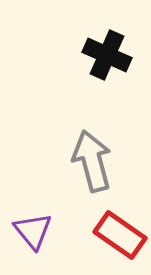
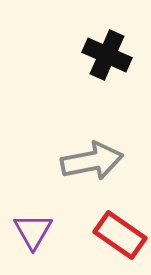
gray arrow: rotated 94 degrees clockwise
purple triangle: rotated 9 degrees clockwise
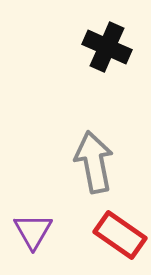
black cross: moved 8 px up
gray arrow: moved 2 px right, 1 px down; rotated 90 degrees counterclockwise
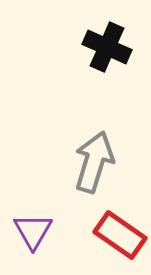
gray arrow: rotated 28 degrees clockwise
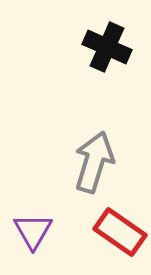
red rectangle: moved 3 px up
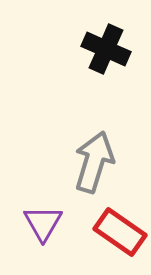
black cross: moved 1 px left, 2 px down
purple triangle: moved 10 px right, 8 px up
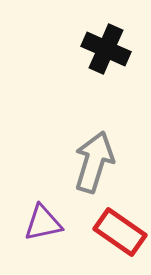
purple triangle: rotated 48 degrees clockwise
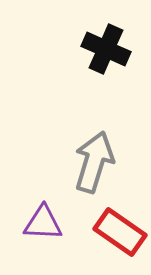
purple triangle: rotated 15 degrees clockwise
